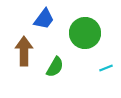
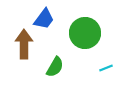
brown arrow: moved 7 px up
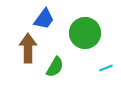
brown arrow: moved 4 px right, 4 px down
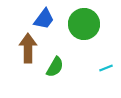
green circle: moved 1 px left, 9 px up
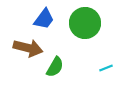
green circle: moved 1 px right, 1 px up
brown arrow: rotated 104 degrees clockwise
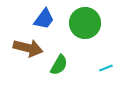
green semicircle: moved 4 px right, 2 px up
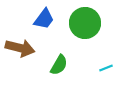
brown arrow: moved 8 px left
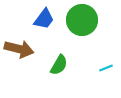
green circle: moved 3 px left, 3 px up
brown arrow: moved 1 px left, 1 px down
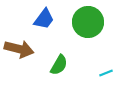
green circle: moved 6 px right, 2 px down
cyan line: moved 5 px down
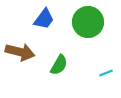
brown arrow: moved 1 px right, 3 px down
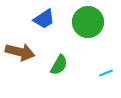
blue trapezoid: rotated 20 degrees clockwise
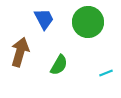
blue trapezoid: rotated 85 degrees counterclockwise
brown arrow: rotated 88 degrees counterclockwise
